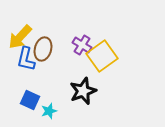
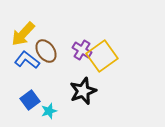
yellow arrow: moved 3 px right, 3 px up
purple cross: moved 5 px down
brown ellipse: moved 3 px right, 2 px down; rotated 50 degrees counterclockwise
blue L-shape: moved 1 px right, 1 px down; rotated 115 degrees clockwise
blue square: rotated 30 degrees clockwise
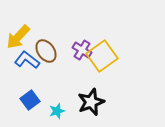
yellow arrow: moved 5 px left, 3 px down
black star: moved 8 px right, 11 px down
cyan star: moved 8 px right
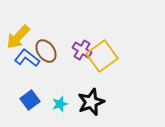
blue L-shape: moved 2 px up
cyan star: moved 3 px right, 7 px up
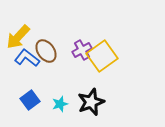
purple cross: rotated 30 degrees clockwise
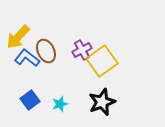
brown ellipse: rotated 10 degrees clockwise
yellow square: moved 5 px down
black star: moved 11 px right
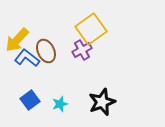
yellow arrow: moved 1 px left, 3 px down
yellow square: moved 11 px left, 32 px up
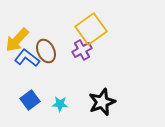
cyan star: rotated 21 degrees clockwise
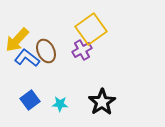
black star: rotated 12 degrees counterclockwise
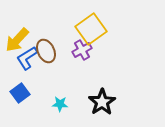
blue L-shape: rotated 70 degrees counterclockwise
blue square: moved 10 px left, 7 px up
